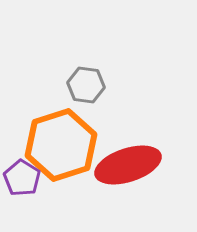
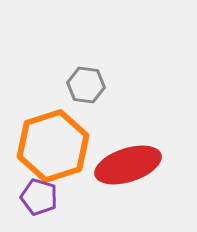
orange hexagon: moved 8 px left, 1 px down
purple pentagon: moved 17 px right, 19 px down; rotated 15 degrees counterclockwise
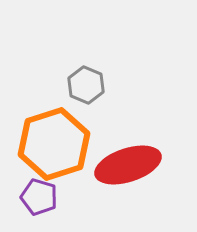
gray hexagon: rotated 15 degrees clockwise
orange hexagon: moved 1 px right, 2 px up
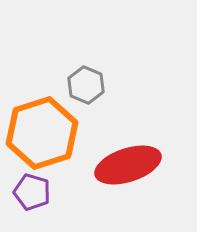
orange hexagon: moved 12 px left, 11 px up
purple pentagon: moved 7 px left, 5 px up
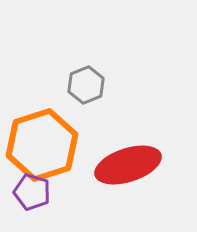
gray hexagon: rotated 15 degrees clockwise
orange hexagon: moved 12 px down
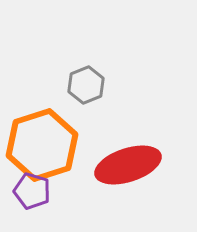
purple pentagon: moved 1 px up
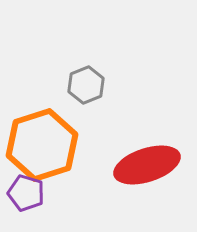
red ellipse: moved 19 px right
purple pentagon: moved 6 px left, 2 px down
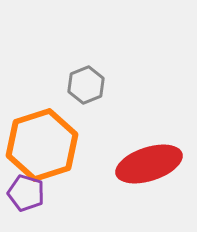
red ellipse: moved 2 px right, 1 px up
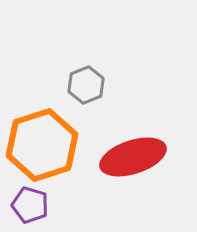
red ellipse: moved 16 px left, 7 px up
purple pentagon: moved 4 px right, 12 px down
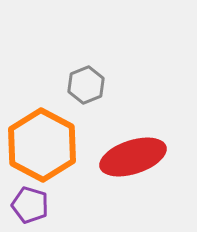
orange hexagon: rotated 14 degrees counterclockwise
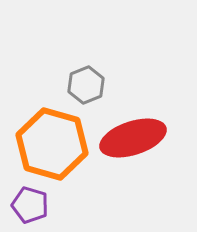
orange hexagon: moved 10 px right, 1 px up; rotated 12 degrees counterclockwise
red ellipse: moved 19 px up
